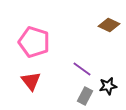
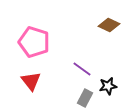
gray rectangle: moved 2 px down
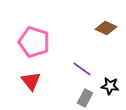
brown diamond: moved 3 px left, 3 px down
black star: moved 2 px right; rotated 18 degrees clockwise
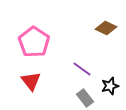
pink pentagon: rotated 16 degrees clockwise
black star: rotated 24 degrees counterclockwise
gray rectangle: rotated 66 degrees counterclockwise
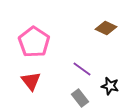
black star: rotated 30 degrees clockwise
gray rectangle: moved 5 px left
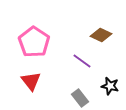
brown diamond: moved 5 px left, 7 px down
purple line: moved 8 px up
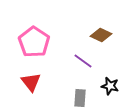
purple line: moved 1 px right
red triangle: moved 1 px down
gray rectangle: rotated 42 degrees clockwise
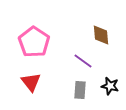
brown diamond: rotated 60 degrees clockwise
gray rectangle: moved 8 px up
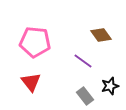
brown diamond: rotated 30 degrees counterclockwise
pink pentagon: moved 1 px right; rotated 28 degrees counterclockwise
black star: rotated 30 degrees counterclockwise
gray rectangle: moved 5 px right, 6 px down; rotated 42 degrees counterclockwise
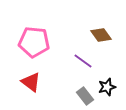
pink pentagon: moved 1 px left
red triangle: rotated 15 degrees counterclockwise
black star: moved 3 px left, 1 px down
